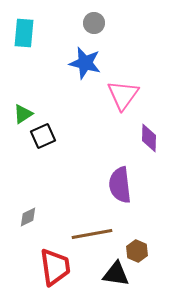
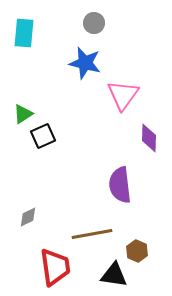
black triangle: moved 2 px left, 1 px down
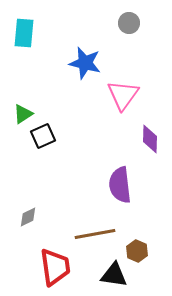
gray circle: moved 35 px right
purple diamond: moved 1 px right, 1 px down
brown line: moved 3 px right
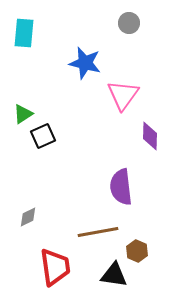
purple diamond: moved 3 px up
purple semicircle: moved 1 px right, 2 px down
brown line: moved 3 px right, 2 px up
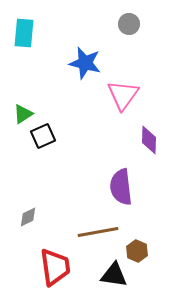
gray circle: moved 1 px down
purple diamond: moved 1 px left, 4 px down
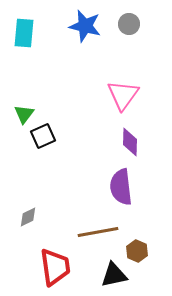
blue star: moved 37 px up
green triangle: moved 1 px right; rotated 20 degrees counterclockwise
purple diamond: moved 19 px left, 2 px down
black triangle: rotated 20 degrees counterclockwise
